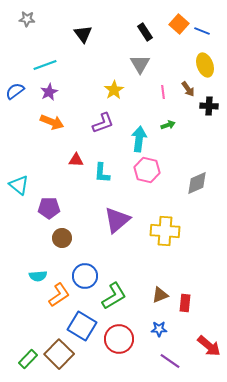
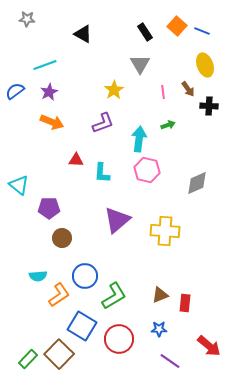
orange square: moved 2 px left, 2 px down
black triangle: rotated 24 degrees counterclockwise
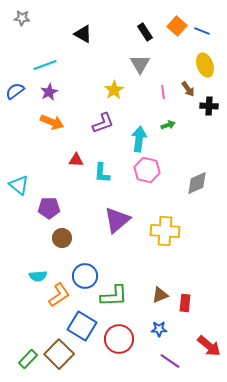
gray star: moved 5 px left, 1 px up
green L-shape: rotated 28 degrees clockwise
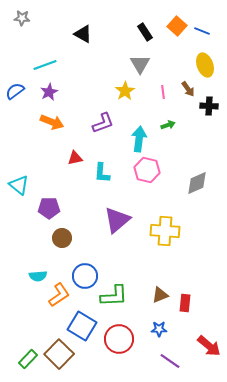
yellow star: moved 11 px right, 1 px down
red triangle: moved 1 px left, 2 px up; rotated 14 degrees counterclockwise
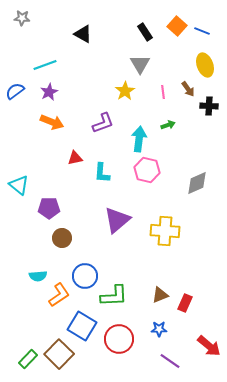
red rectangle: rotated 18 degrees clockwise
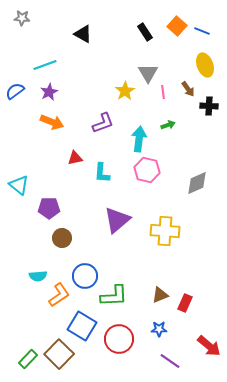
gray triangle: moved 8 px right, 9 px down
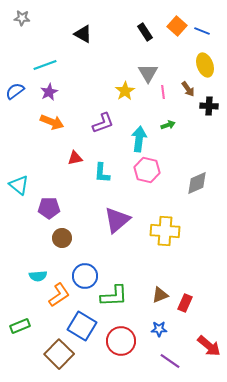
red circle: moved 2 px right, 2 px down
green rectangle: moved 8 px left, 33 px up; rotated 24 degrees clockwise
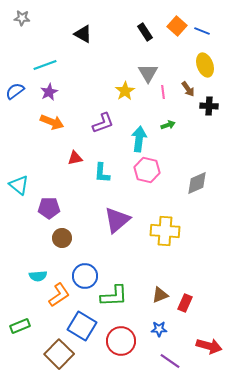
red arrow: rotated 25 degrees counterclockwise
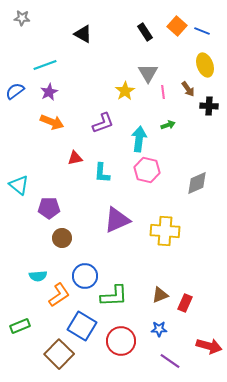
purple triangle: rotated 16 degrees clockwise
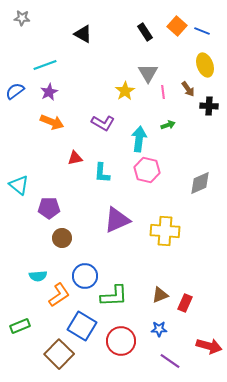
purple L-shape: rotated 50 degrees clockwise
gray diamond: moved 3 px right
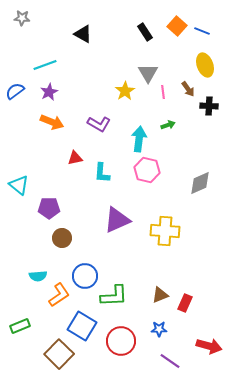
purple L-shape: moved 4 px left, 1 px down
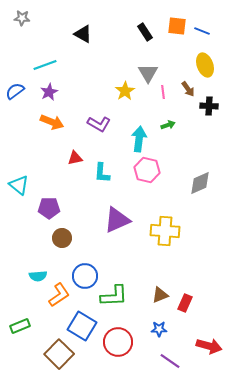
orange square: rotated 36 degrees counterclockwise
red circle: moved 3 px left, 1 px down
